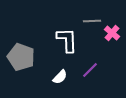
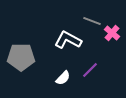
gray line: rotated 24 degrees clockwise
white L-shape: moved 1 px right; rotated 60 degrees counterclockwise
gray pentagon: rotated 20 degrees counterclockwise
white semicircle: moved 3 px right, 1 px down
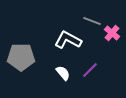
white semicircle: moved 5 px up; rotated 84 degrees counterclockwise
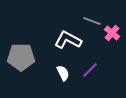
white semicircle: rotated 14 degrees clockwise
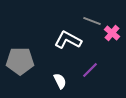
gray pentagon: moved 1 px left, 4 px down
white semicircle: moved 3 px left, 8 px down
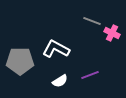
pink cross: rotated 14 degrees counterclockwise
white L-shape: moved 12 px left, 9 px down
purple line: moved 5 px down; rotated 24 degrees clockwise
white semicircle: rotated 84 degrees clockwise
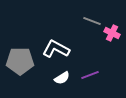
white semicircle: moved 2 px right, 3 px up
